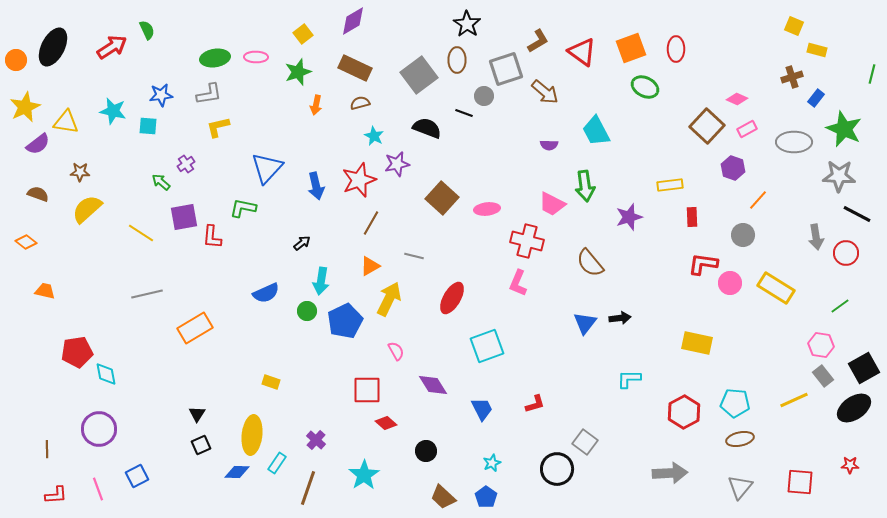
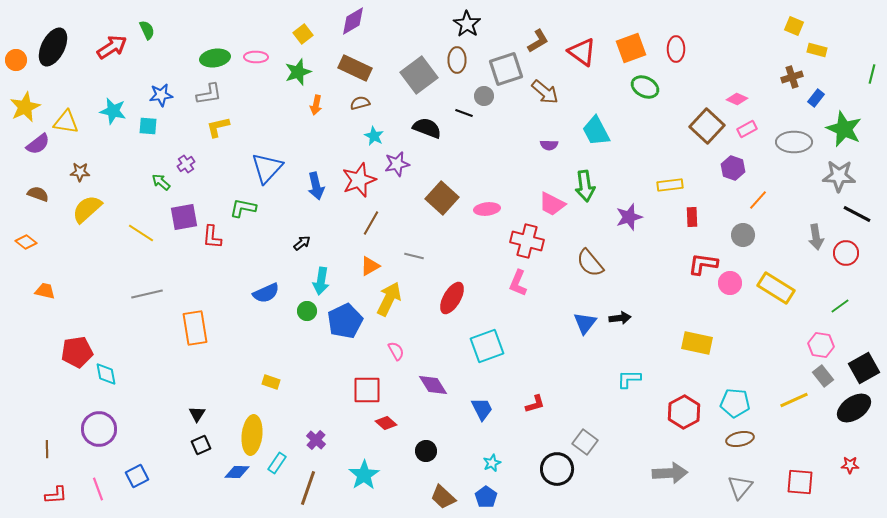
orange rectangle at (195, 328): rotated 68 degrees counterclockwise
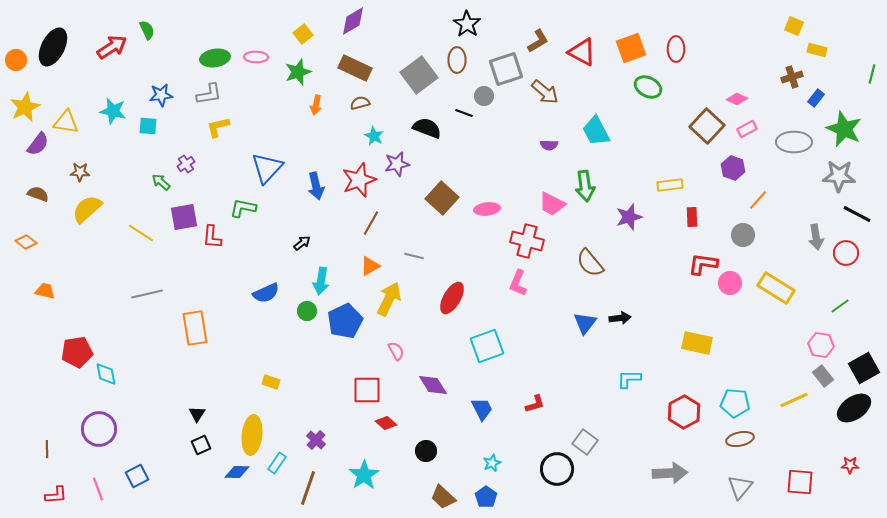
red triangle at (582, 52): rotated 8 degrees counterclockwise
green ellipse at (645, 87): moved 3 px right
purple semicircle at (38, 144): rotated 15 degrees counterclockwise
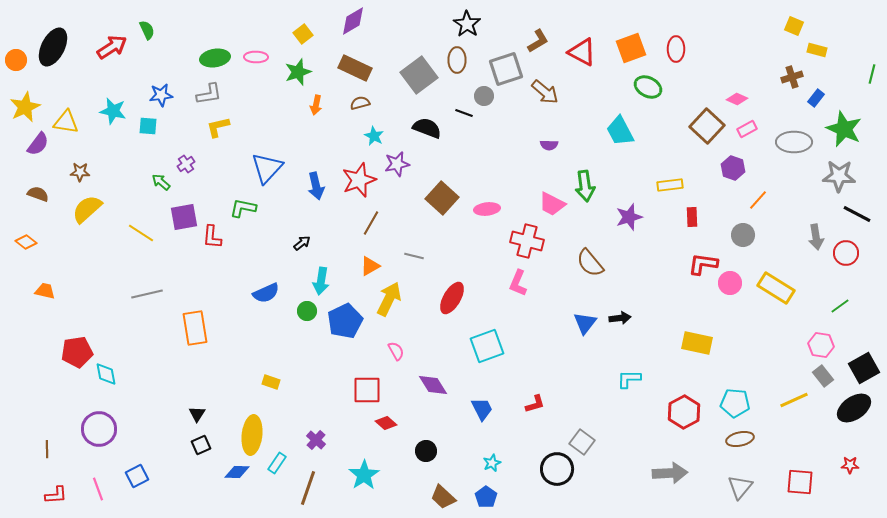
cyan trapezoid at (596, 131): moved 24 px right
gray square at (585, 442): moved 3 px left
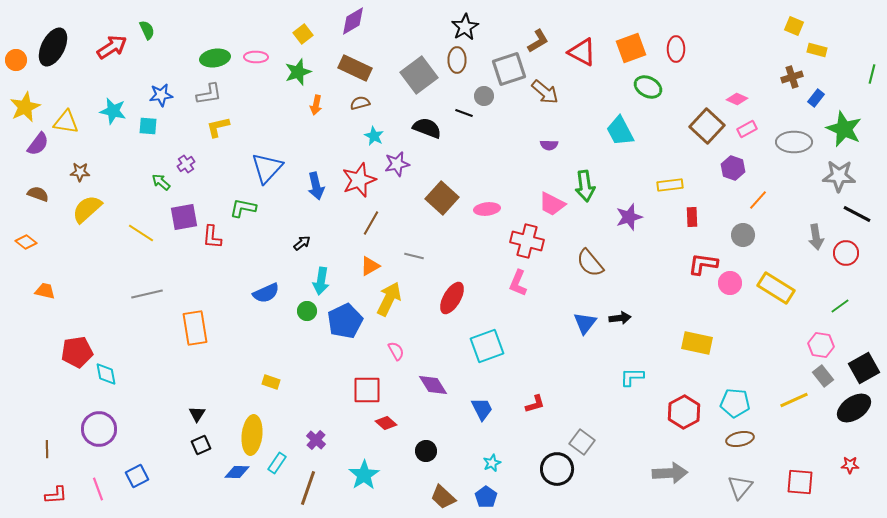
black star at (467, 24): moved 2 px left, 3 px down; rotated 8 degrees clockwise
gray square at (506, 69): moved 3 px right
cyan L-shape at (629, 379): moved 3 px right, 2 px up
